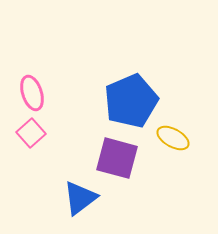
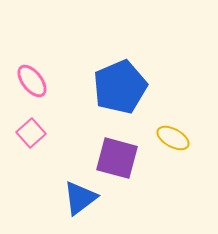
pink ellipse: moved 12 px up; rotated 20 degrees counterclockwise
blue pentagon: moved 11 px left, 14 px up
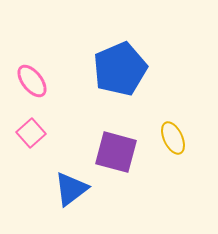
blue pentagon: moved 18 px up
yellow ellipse: rotated 36 degrees clockwise
purple square: moved 1 px left, 6 px up
blue triangle: moved 9 px left, 9 px up
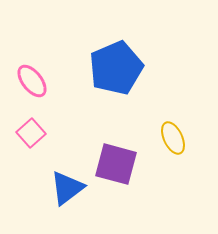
blue pentagon: moved 4 px left, 1 px up
purple square: moved 12 px down
blue triangle: moved 4 px left, 1 px up
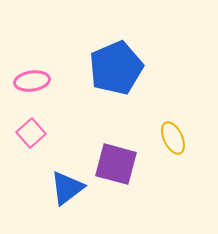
pink ellipse: rotated 60 degrees counterclockwise
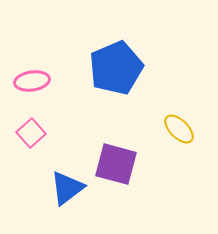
yellow ellipse: moved 6 px right, 9 px up; rotated 20 degrees counterclockwise
